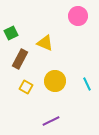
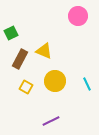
yellow triangle: moved 1 px left, 8 px down
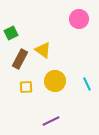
pink circle: moved 1 px right, 3 px down
yellow triangle: moved 1 px left, 1 px up; rotated 12 degrees clockwise
yellow square: rotated 32 degrees counterclockwise
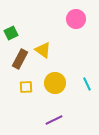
pink circle: moved 3 px left
yellow circle: moved 2 px down
purple line: moved 3 px right, 1 px up
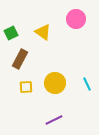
yellow triangle: moved 18 px up
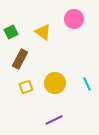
pink circle: moved 2 px left
green square: moved 1 px up
yellow square: rotated 16 degrees counterclockwise
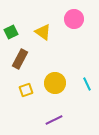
yellow square: moved 3 px down
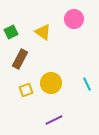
yellow circle: moved 4 px left
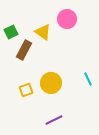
pink circle: moved 7 px left
brown rectangle: moved 4 px right, 9 px up
cyan line: moved 1 px right, 5 px up
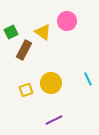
pink circle: moved 2 px down
